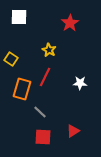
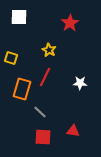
yellow square: moved 1 px up; rotated 16 degrees counterclockwise
red triangle: rotated 40 degrees clockwise
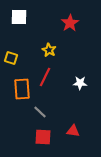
orange rectangle: rotated 20 degrees counterclockwise
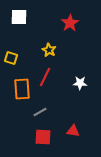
gray line: rotated 72 degrees counterclockwise
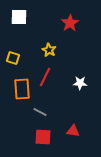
yellow square: moved 2 px right
gray line: rotated 56 degrees clockwise
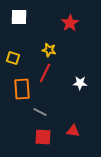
yellow star: rotated 16 degrees counterclockwise
red line: moved 4 px up
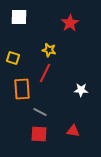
white star: moved 1 px right, 7 px down
red square: moved 4 px left, 3 px up
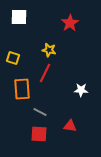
red triangle: moved 3 px left, 5 px up
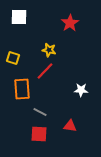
red line: moved 2 px up; rotated 18 degrees clockwise
